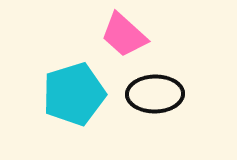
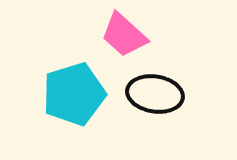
black ellipse: rotated 10 degrees clockwise
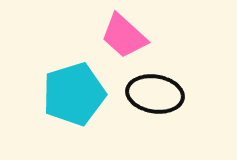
pink trapezoid: moved 1 px down
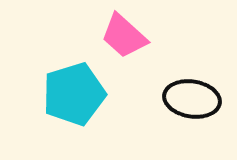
black ellipse: moved 37 px right, 5 px down
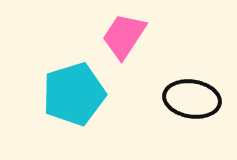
pink trapezoid: rotated 81 degrees clockwise
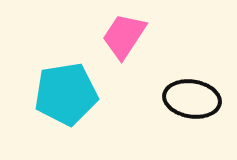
cyan pentagon: moved 8 px left; rotated 8 degrees clockwise
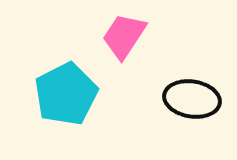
cyan pentagon: rotated 18 degrees counterclockwise
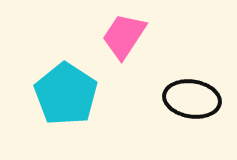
cyan pentagon: rotated 12 degrees counterclockwise
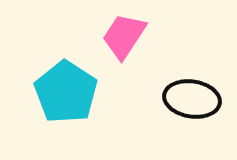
cyan pentagon: moved 2 px up
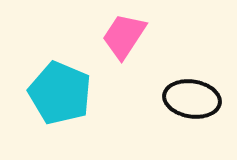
cyan pentagon: moved 6 px left, 1 px down; rotated 10 degrees counterclockwise
